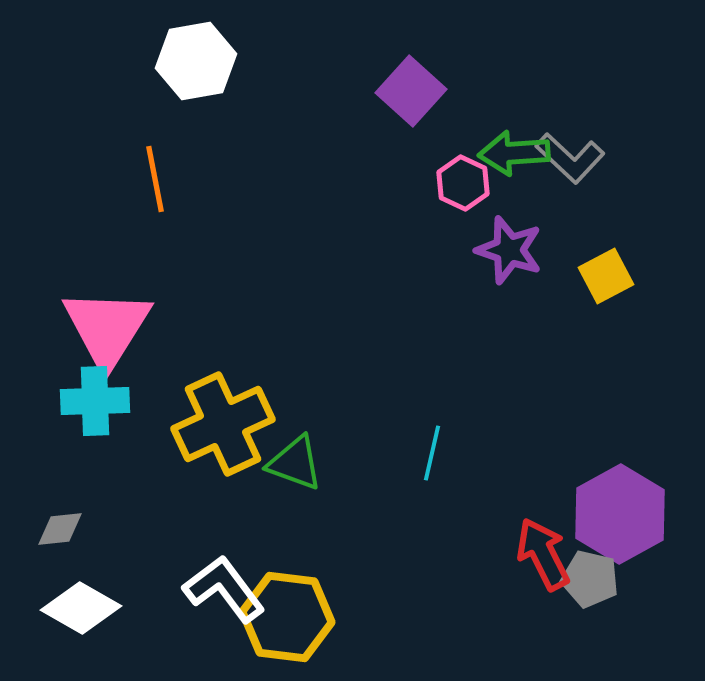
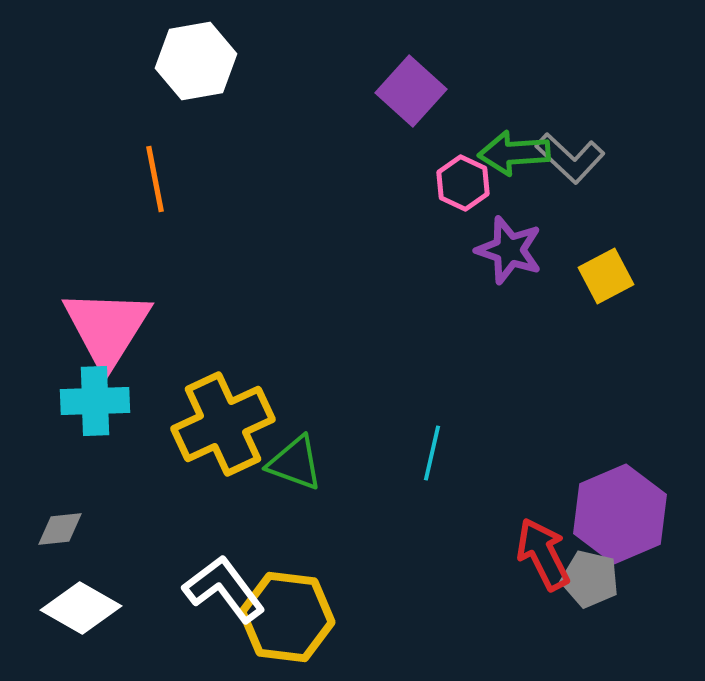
purple hexagon: rotated 6 degrees clockwise
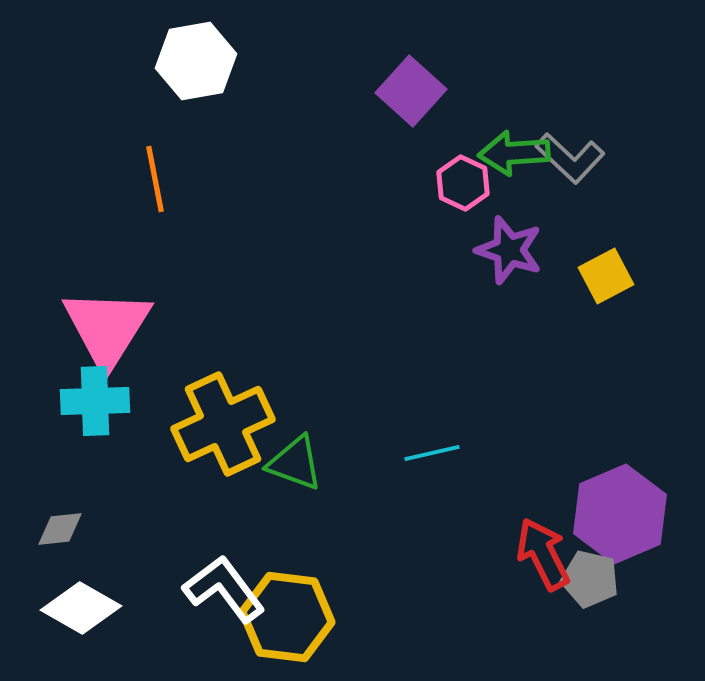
cyan line: rotated 64 degrees clockwise
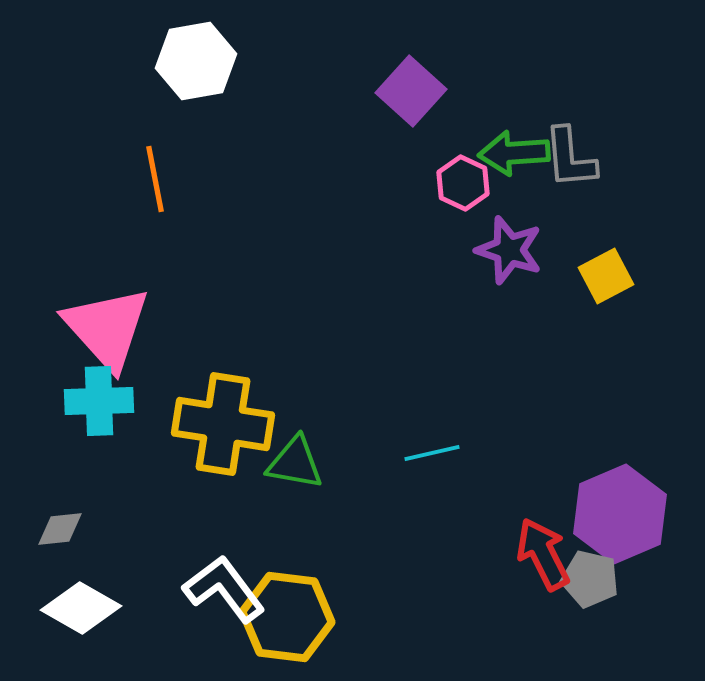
gray L-shape: rotated 42 degrees clockwise
pink triangle: rotated 14 degrees counterclockwise
cyan cross: moved 4 px right
yellow cross: rotated 34 degrees clockwise
green triangle: rotated 10 degrees counterclockwise
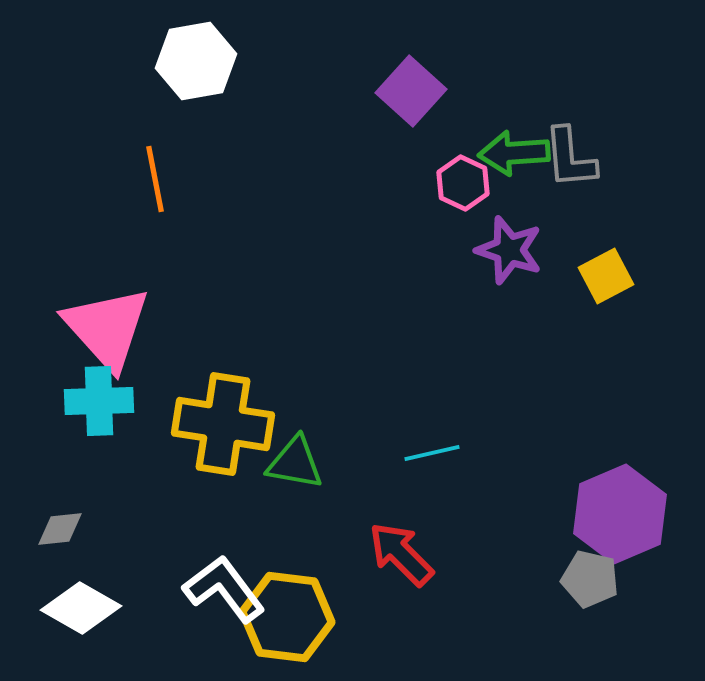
red arrow: moved 142 px left; rotated 18 degrees counterclockwise
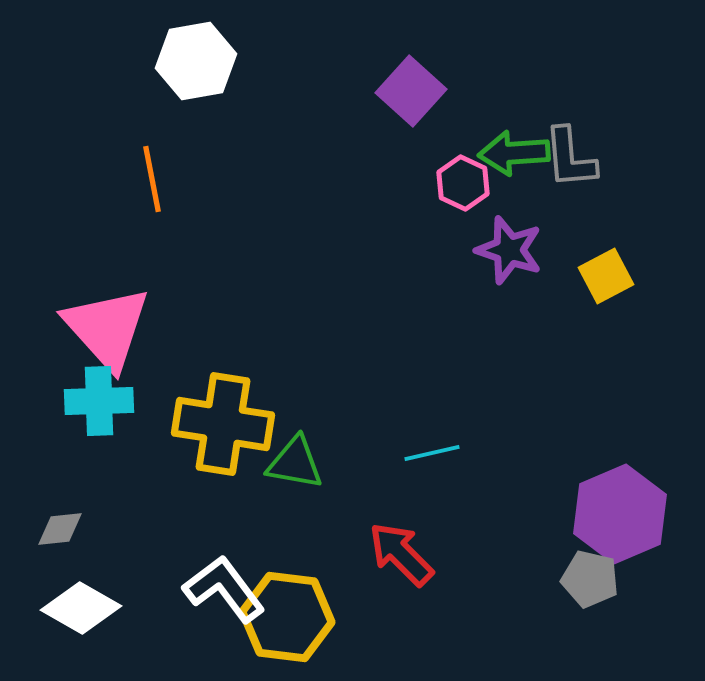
orange line: moved 3 px left
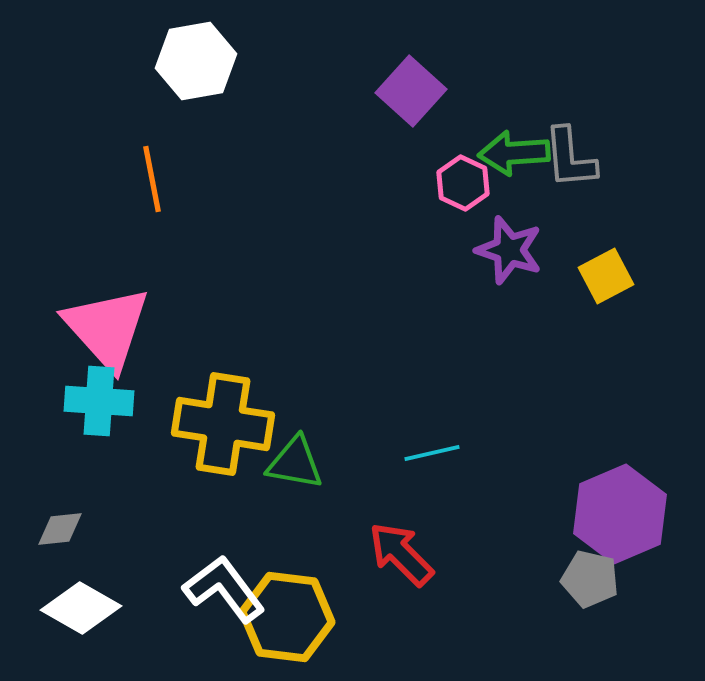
cyan cross: rotated 6 degrees clockwise
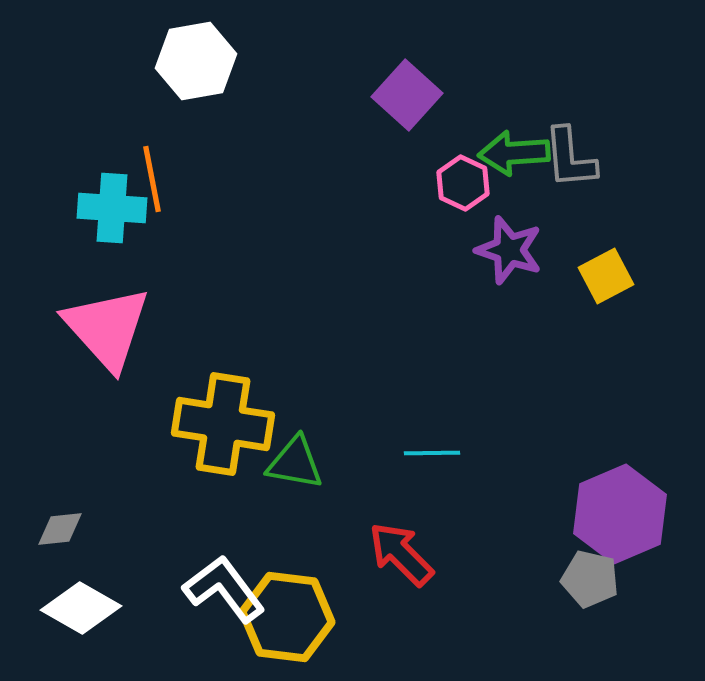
purple square: moved 4 px left, 4 px down
cyan cross: moved 13 px right, 193 px up
cyan line: rotated 12 degrees clockwise
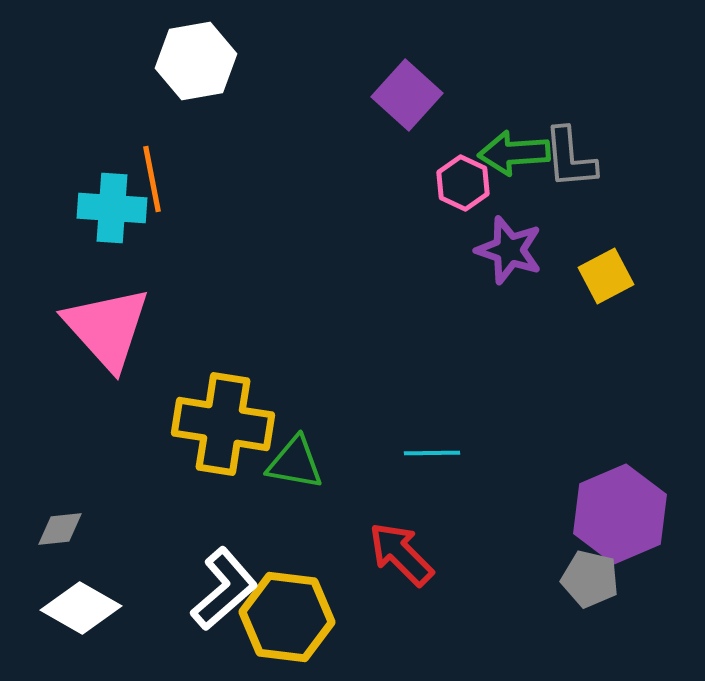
white L-shape: rotated 86 degrees clockwise
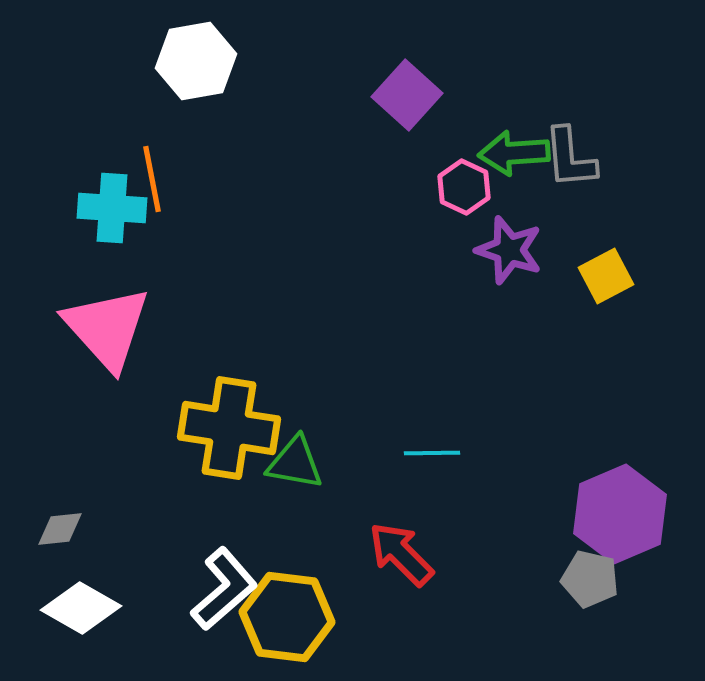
pink hexagon: moved 1 px right, 4 px down
yellow cross: moved 6 px right, 4 px down
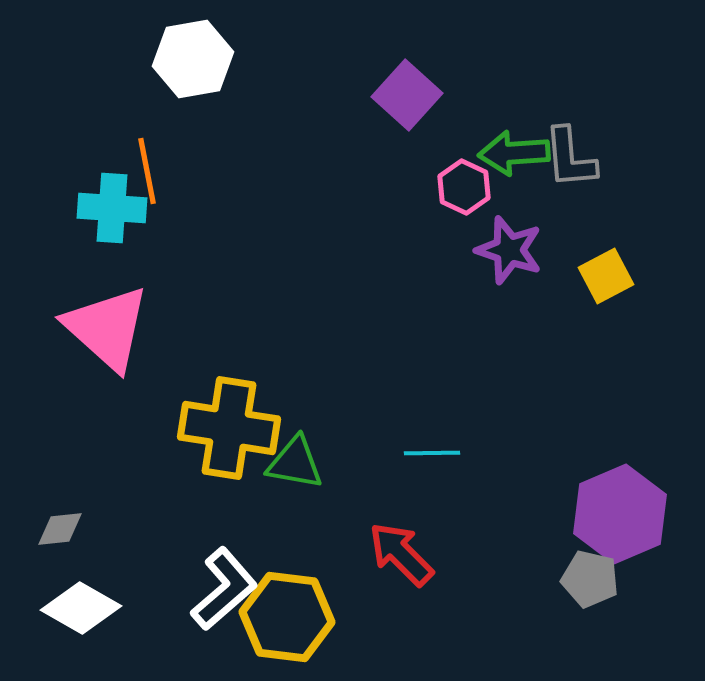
white hexagon: moved 3 px left, 2 px up
orange line: moved 5 px left, 8 px up
pink triangle: rotated 6 degrees counterclockwise
